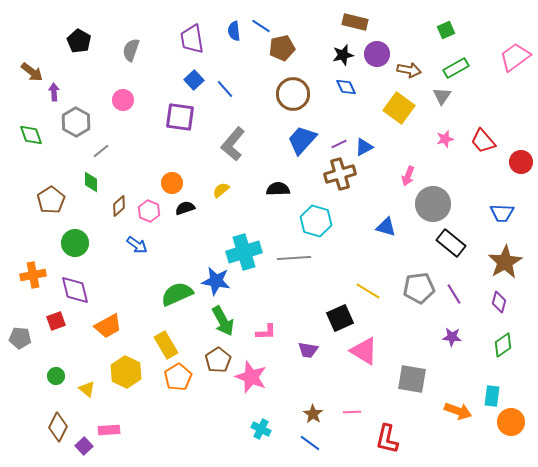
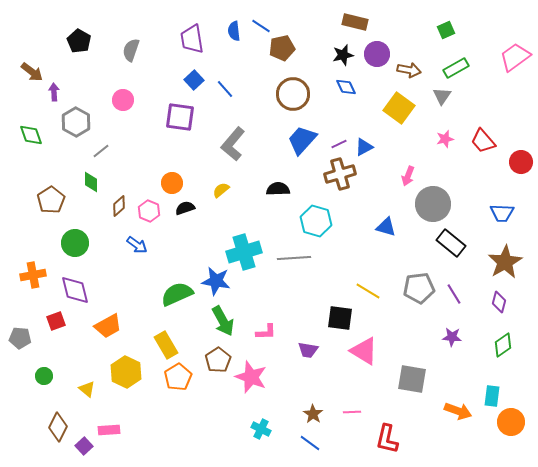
black square at (340, 318): rotated 32 degrees clockwise
green circle at (56, 376): moved 12 px left
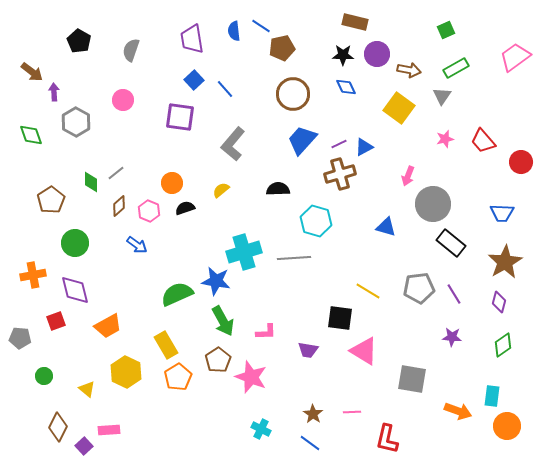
black star at (343, 55): rotated 15 degrees clockwise
gray line at (101, 151): moved 15 px right, 22 px down
orange circle at (511, 422): moved 4 px left, 4 px down
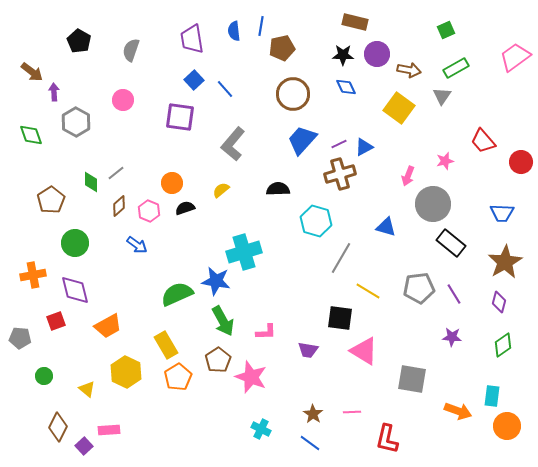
blue line at (261, 26): rotated 66 degrees clockwise
pink star at (445, 139): moved 22 px down
gray line at (294, 258): moved 47 px right; rotated 56 degrees counterclockwise
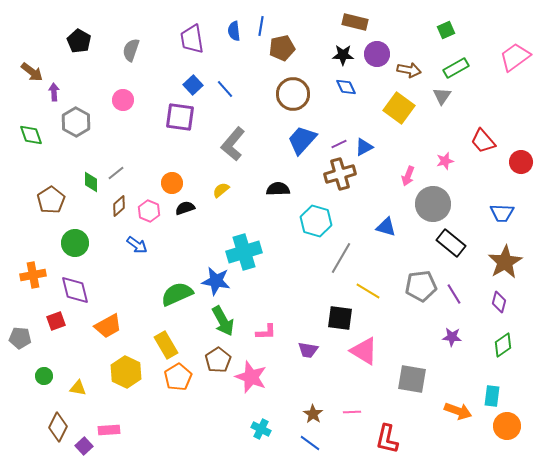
blue square at (194, 80): moved 1 px left, 5 px down
gray pentagon at (419, 288): moved 2 px right, 2 px up
yellow triangle at (87, 389): moved 9 px left, 1 px up; rotated 30 degrees counterclockwise
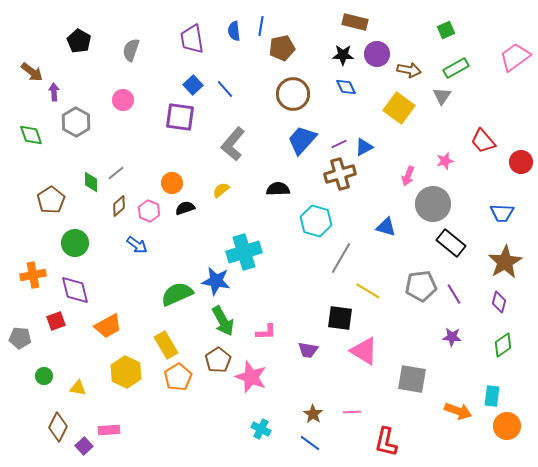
red L-shape at (387, 439): moved 1 px left, 3 px down
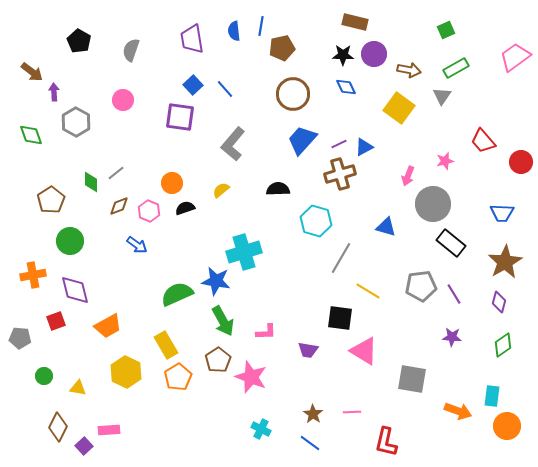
purple circle at (377, 54): moved 3 px left
brown diamond at (119, 206): rotated 20 degrees clockwise
green circle at (75, 243): moved 5 px left, 2 px up
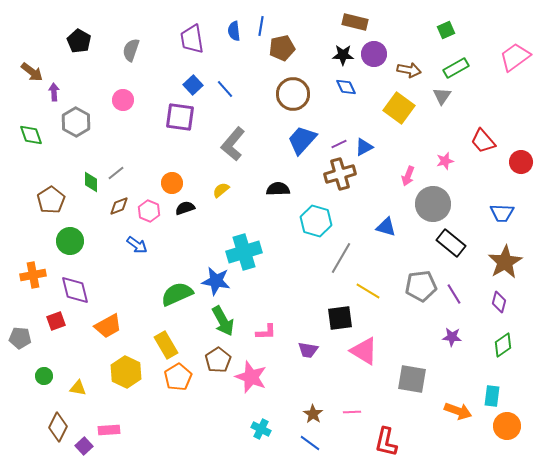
black square at (340, 318): rotated 16 degrees counterclockwise
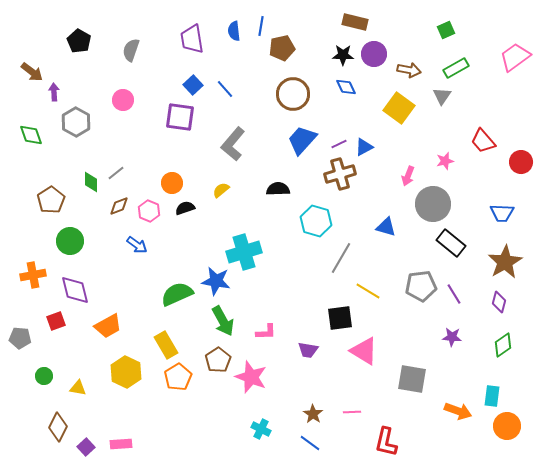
pink rectangle at (109, 430): moved 12 px right, 14 px down
purple square at (84, 446): moved 2 px right, 1 px down
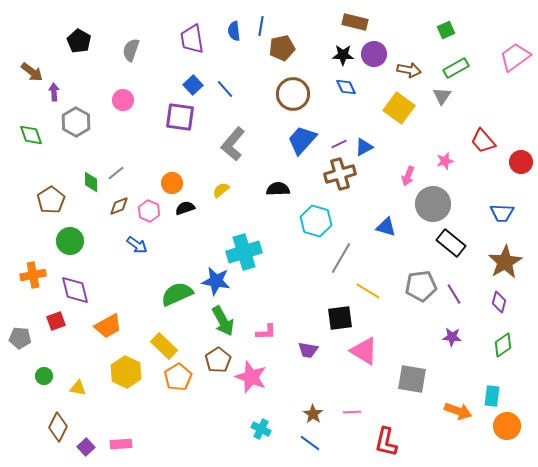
yellow rectangle at (166, 345): moved 2 px left, 1 px down; rotated 16 degrees counterclockwise
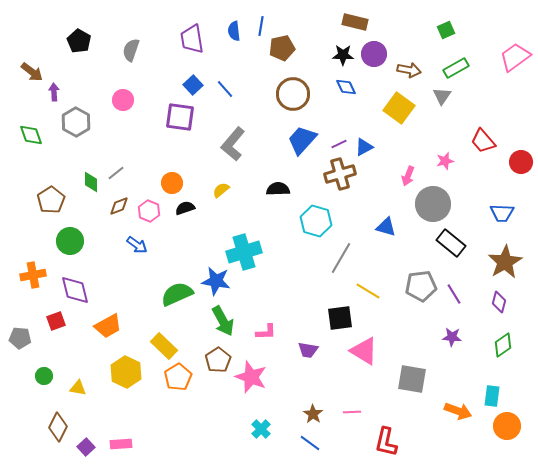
cyan cross at (261, 429): rotated 18 degrees clockwise
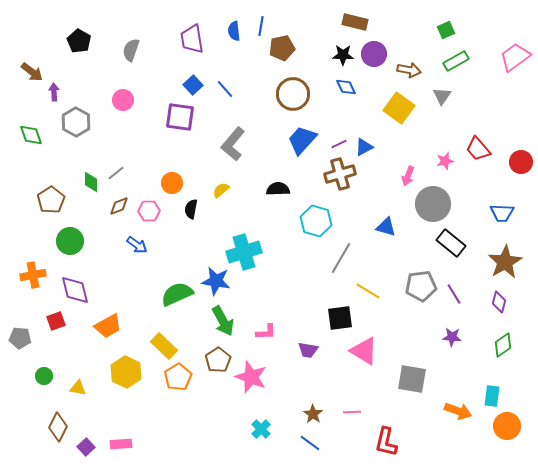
green rectangle at (456, 68): moved 7 px up
red trapezoid at (483, 141): moved 5 px left, 8 px down
black semicircle at (185, 208): moved 6 px right, 1 px down; rotated 60 degrees counterclockwise
pink hexagon at (149, 211): rotated 25 degrees counterclockwise
